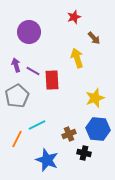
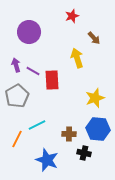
red star: moved 2 px left, 1 px up
brown cross: rotated 24 degrees clockwise
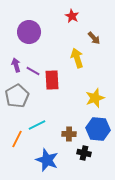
red star: rotated 24 degrees counterclockwise
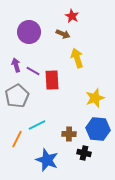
brown arrow: moved 31 px left, 4 px up; rotated 24 degrees counterclockwise
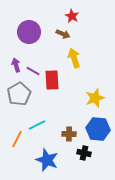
yellow arrow: moved 3 px left
gray pentagon: moved 2 px right, 2 px up
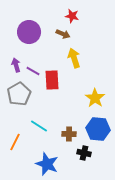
red star: rotated 16 degrees counterclockwise
yellow star: rotated 18 degrees counterclockwise
cyan line: moved 2 px right, 1 px down; rotated 60 degrees clockwise
orange line: moved 2 px left, 3 px down
blue star: moved 4 px down
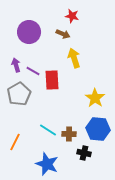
cyan line: moved 9 px right, 4 px down
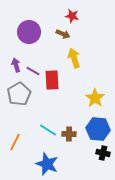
black cross: moved 19 px right
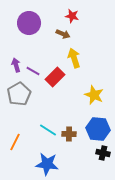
purple circle: moved 9 px up
red rectangle: moved 3 px right, 3 px up; rotated 48 degrees clockwise
yellow star: moved 1 px left, 3 px up; rotated 12 degrees counterclockwise
blue star: rotated 15 degrees counterclockwise
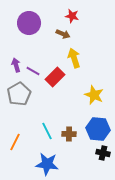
cyan line: moved 1 px left, 1 px down; rotated 30 degrees clockwise
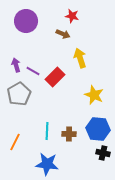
purple circle: moved 3 px left, 2 px up
yellow arrow: moved 6 px right
cyan line: rotated 30 degrees clockwise
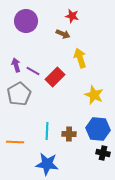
orange line: rotated 66 degrees clockwise
